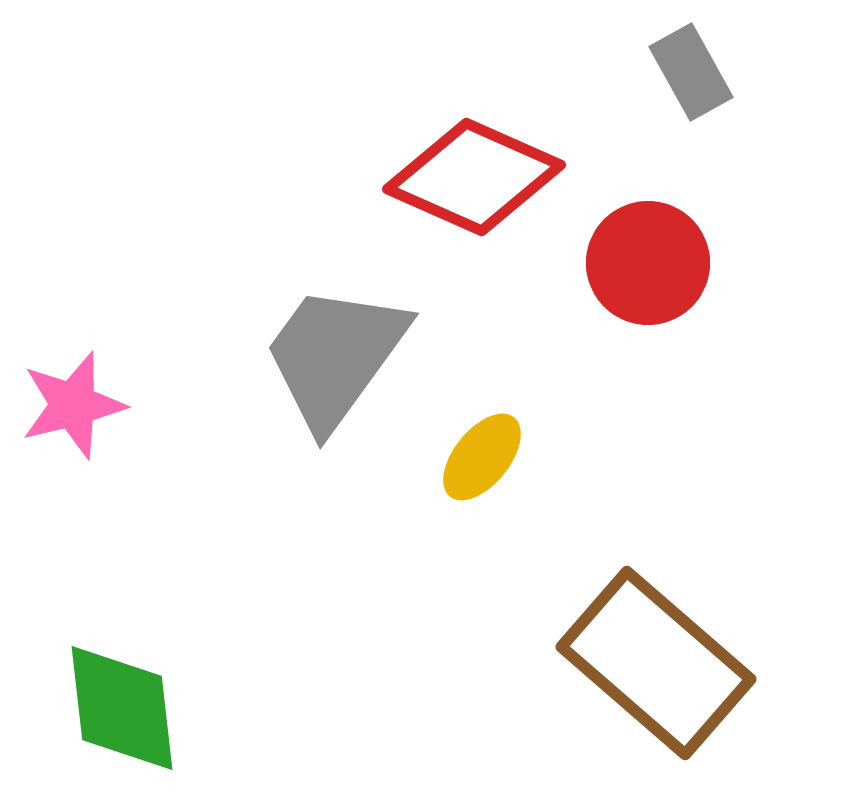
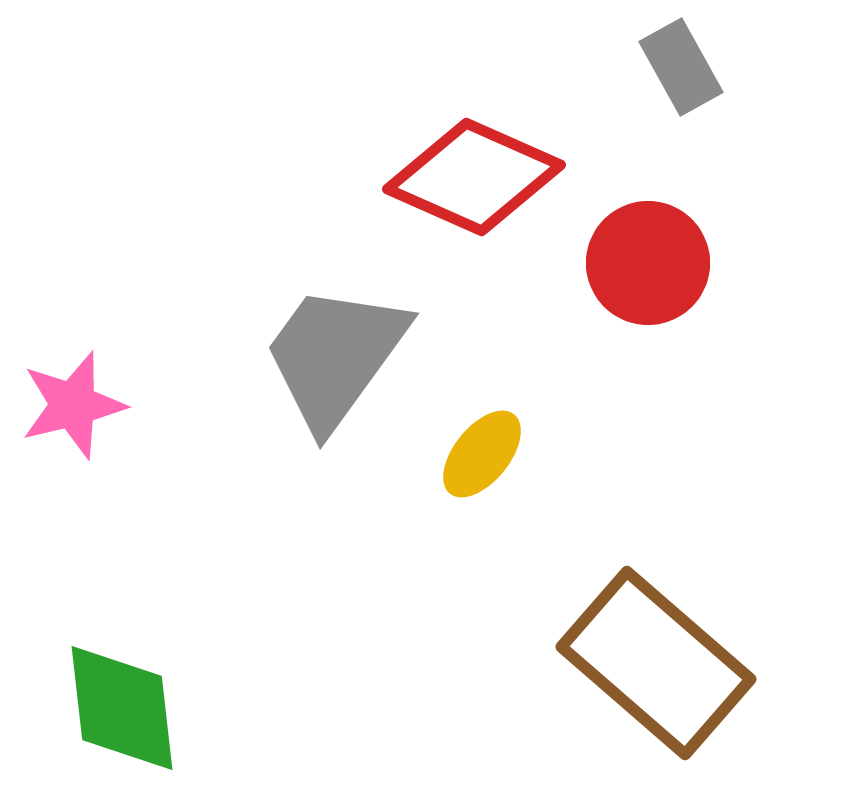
gray rectangle: moved 10 px left, 5 px up
yellow ellipse: moved 3 px up
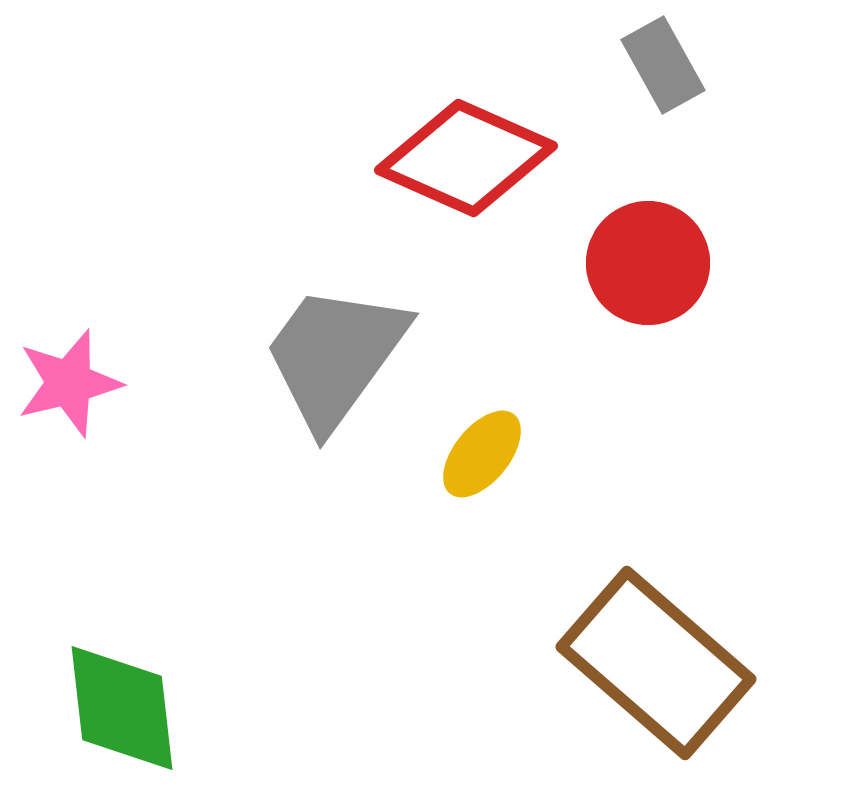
gray rectangle: moved 18 px left, 2 px up
red diamond: moved 8 px left, 19 px up
pink star: moved 4 px left, 22 px up
